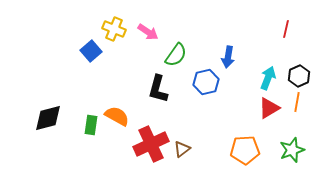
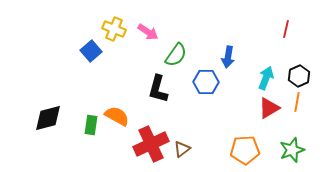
cyan arrow: moved 2 px left
blue hexagon: rotated 15 degrees clockwise
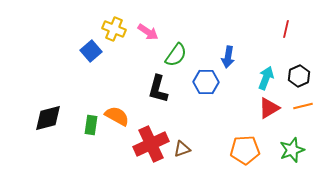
orange line: moved 6 px right, 4 px down; rotated 66 degrees clockwise
brown triangle: rotated 18 degrees clockwise
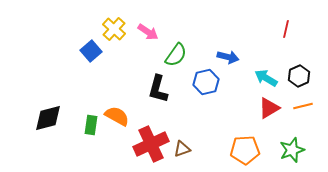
yellow cross: rotated 20 degrees clockwise
blue arrow: rotated 85 degrees counterclockwise
cyan arrow: rotated 80 degrees counterclockwise
blue hexagon: rotated 15 degrees counterclockwise
